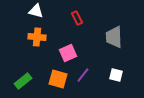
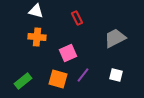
gray trapezoid: moved 1 px right, 1 px down; rotated 65 degrees clockwise
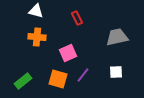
gray trapezoid: moved 2 px right, 1 px up; rotated 15 degrees clockwise
white square: moved 3 px up; rotated 16 degrees counterclockwise
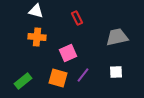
orange square: moved 1 px up
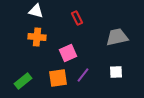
orange square: rotated 24 degrees counterclockwise
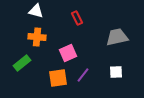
green rectangle: moved 1 px left, 18 px up
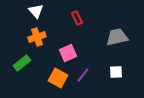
white triangle: rotated 35 degrees clockwise
orange cross: rotated 24 degrees counterclockwise
orange square: rotated 36 degrees clockwise
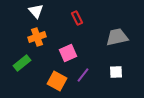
orange square: moved 1 px left, 3 px down
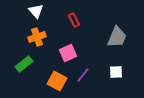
red rectangle: moved 3 px left, 2 px down
gray trapezoid: rotated 125 degrees clockwise
green rectangle: moved 2 px right, 1 px down
